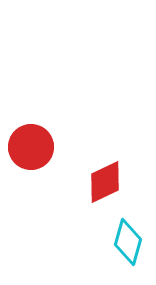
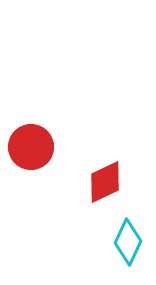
cyan diamond: rotated 9 degrees clockwise
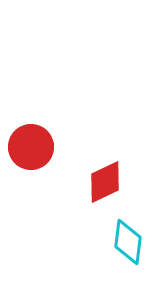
cyan diamond: rotated 18 degrees counterclockwise
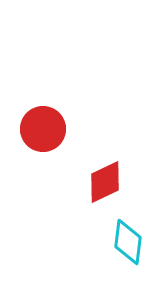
red circle: moved 12 px right, 18 px up
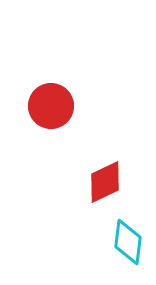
red circle: moved 8 px right, 23 px up
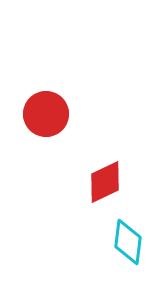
red circle: moved 5 px left, 8 px down
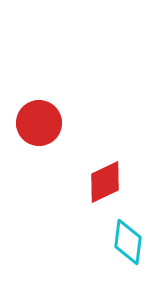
red circle: moved 7 px left, 9 px down
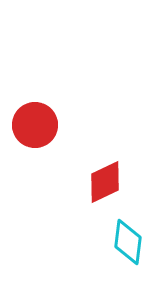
red circle: moved 4 px left, 2 px down
